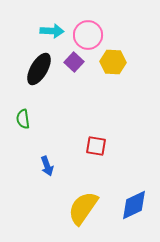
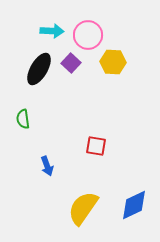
purple square: moved 3 px left, 1 px down
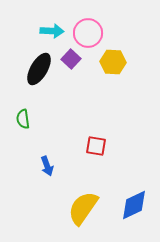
pink circle: moved 2 px up
purple square: moved 4 px up
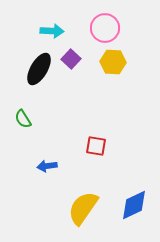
pink circle: moved 17 px right, 5 px up
green semicircle: rotated 24 degrees counterclockwise
blue arrow: rotated 102 degrees clockwise
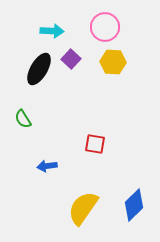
pink circle: moved 1 px up
red square: moved 1 px left, 2 px up
blue diamond: rotated 20 degrees counterclockwise
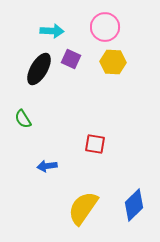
purple square: rotated 18 degrees counterclockwise
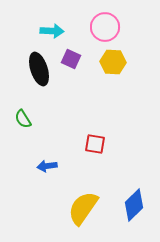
black ellipse: rotated 48 degrees counterclockwise
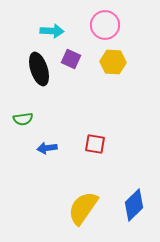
pink circle: moved 2 px up
green semicircle: rotated 66 degrees counterclockwise
blue arrow: moved 18 px up
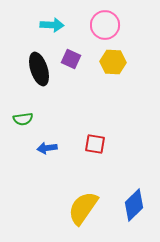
cyan arrow: moved 6 px up
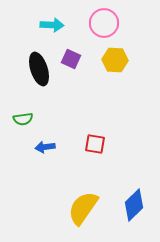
pink circle: moved 1 px left, 2 px up
yellow hexagon: moved 2 px right, 2 px up
blue arrow: moved 2 px left, 1 px up
